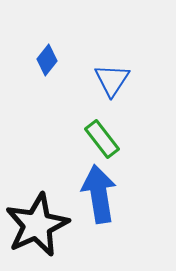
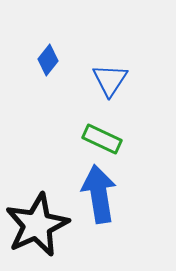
blue diamond: moved 1 px right
blue triangle: moved 2 px left
green rectangle: rotated 27 degrees counterclockwise
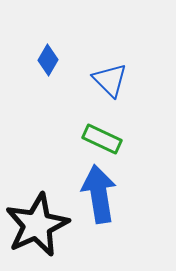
blue diamond: rotated 8 degrees counterclockwise
blue triangle: rotated 18 degrees counterclockwise
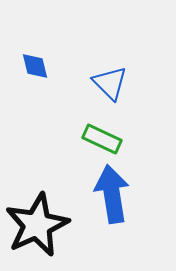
blue diamond: moved 13 px left, 6 px down; rotated 44 degrees counterclockwise
blue triangle: moved 3 px down
blue arrow: moved 13 px right
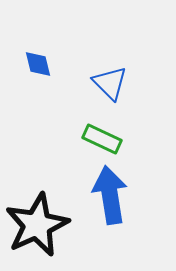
blue diamond: moved 3 px right, 2 px up
blue arrow: moved 2 px left, 1 px down
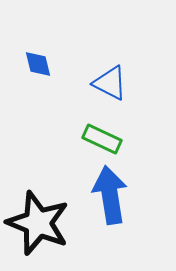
blue triangle: rotated 18 degrees counterclockwise
black star: moved 1 px right, 2 px up; rotated 26 degrees counterclockwise
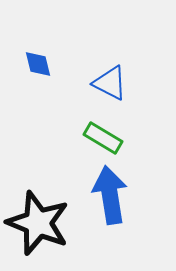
green rectangle: moved 1 px right, 1 px up; rotated 6 degrees clockwise
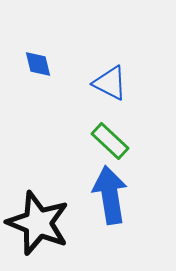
green rectangle: moved 7 px right, 3 px down; rotated 12 degrees clockwise
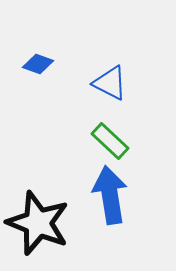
blue diamond: rotated 56 degrees counterclockwise
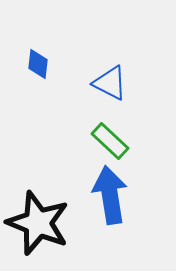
blue diamond: rotated 76 degrees clockwise
